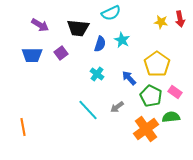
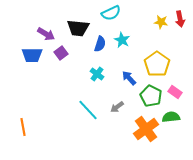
purple arrow: moved 6 px right, 9 px down
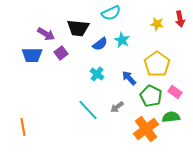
yellow star: moved 4 px left, 2 px down
blue semicircle: rotated 35 degrees clockwise
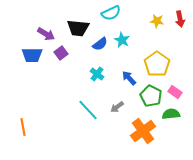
yellow star: moved 3 px up
green semicircle: moved 3 px up
orange cross: moved 3 px left, 2 px down
